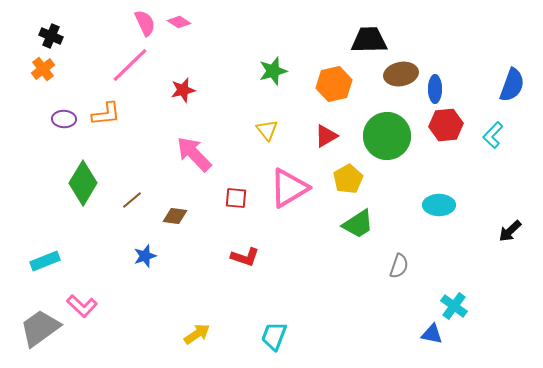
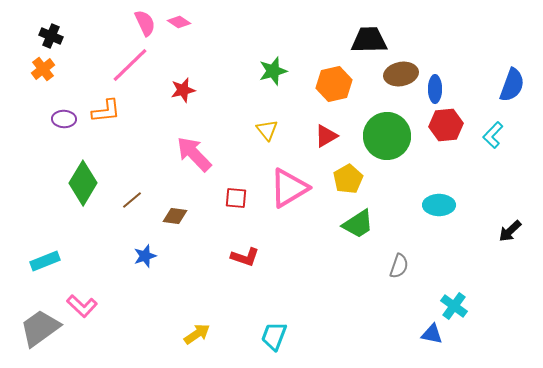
orange L-shape: moved 3 px up
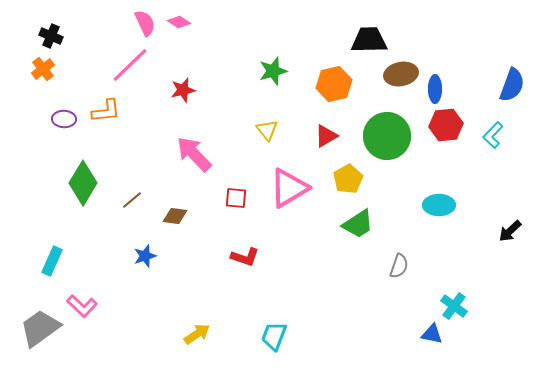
cyan rectangle: moved 7 px right; rotated 44 degrees counterclockwise
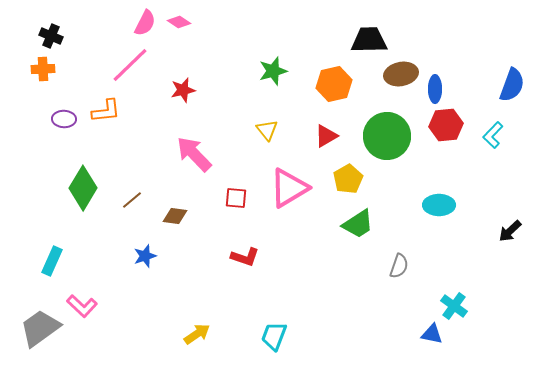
pink semicircle: rotated 52 degrees clockwise
orange cross: rotated 35 degrees clockwise
green diamond: moved 5 px down
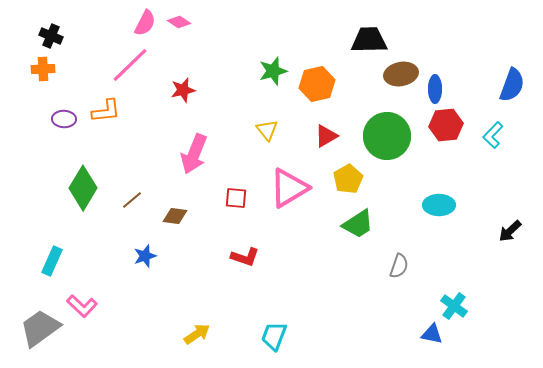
orange hexagon: moved 17 px left
pink arrow: rotated 114 degrees counterclockwise
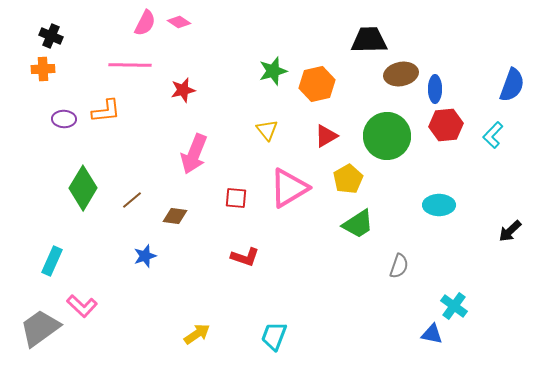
pink line: rotated 45 degrees clockwise
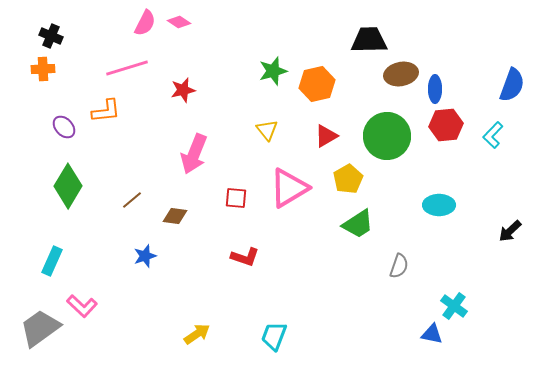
pink line: moved 3 px left, 3 px down; rotated 18 degrees counterclockwise
purple ellipse: moved 8 px down; rotated 45 degrees clockwise
green diamond: moved 15 px left, 2 px up
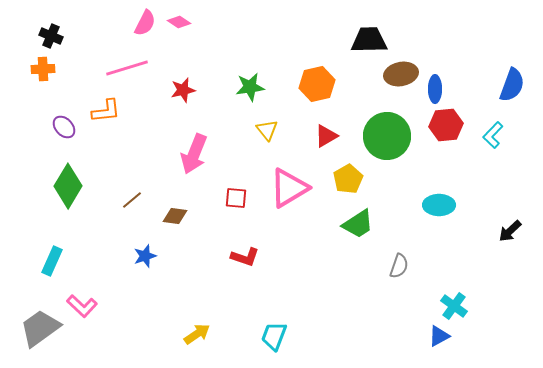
green star: moved 23 px left, 16 px down; rotated 8 degrees clockwise
blue triangle: moved 7 px right, 2 px down; rotated 40 degrees counterclockwise
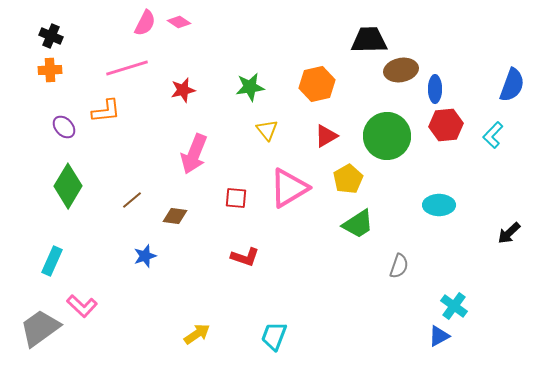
orange cross: moved 7 px right, 1 px down
brown ellipse: moved 4 px up
black arrow: moved 1 px left, 2 px down
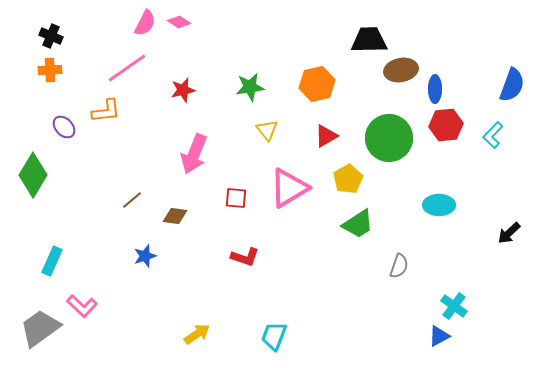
pink line: rotated 18 degrees counterclockwise
green circle: moved 2 px right, 2 px down
green diamond: moved 35 px left, 11 px up
